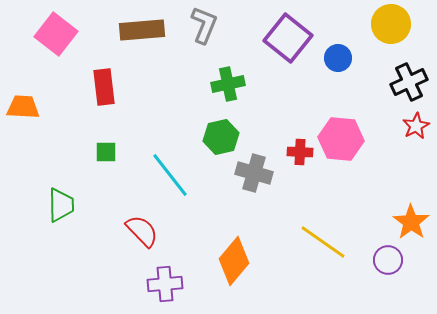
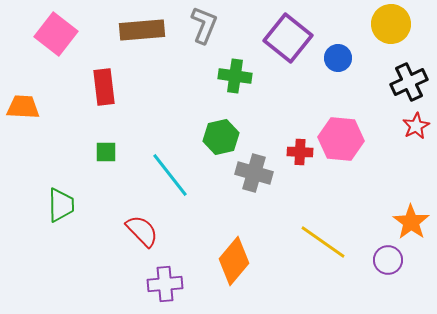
green cross: moved 7 px right, 8 px up; rotated 20 degrees clockwise
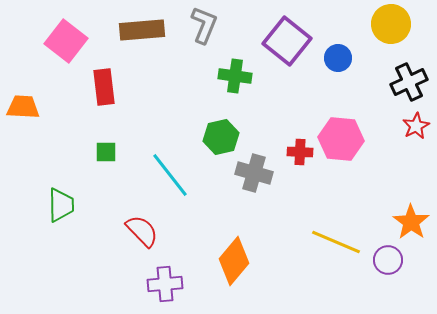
pink square: moved 10 px right, 7 px down
purple square: moved 1 px left, 3 px down
yellow line: moved 13 px right; rotated 12 degrees counterclockwise
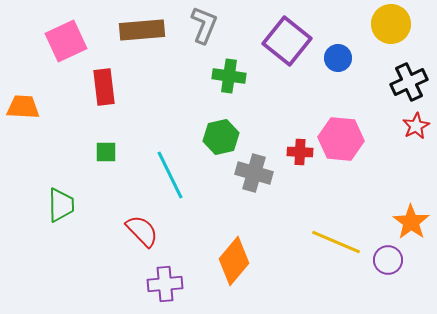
pink square: rotated 27 degrees clockwise
green cross: moved 6 px left
cyan line: rotated 12 degrees clockwise
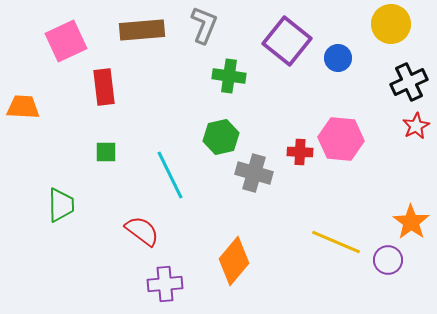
red semicircle: rotated 9 degrees counterclockwise
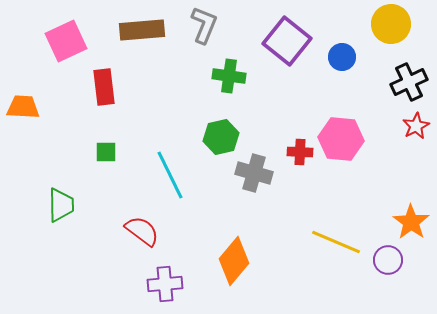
blue circle: moved 4 px right, 1 px up
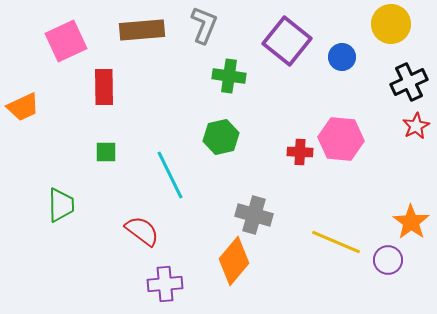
red rectangle: rotated 6 degrees clockwise
orange trapezoid: rotated 152 degrees clockwise
gray cross: moved 42 px down
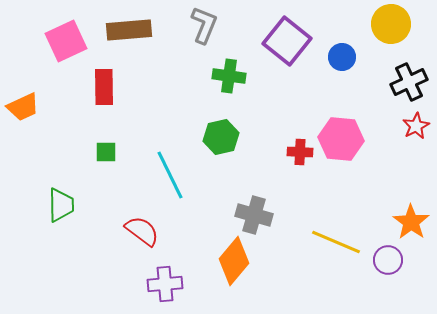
brown rectangle: moved 13 px left
